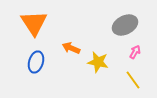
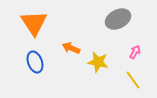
gray ellipse: moved 7 px left, 6 px up
blue ellipse: moved 1 px left; rotated 35 degrees counterclockwise
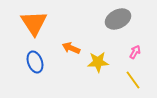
yellow star: rotated 15 degrees counterclockwise
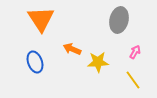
gray ellipse: moved 1 px right, 1 px down; rotated 50 degrees counterclockwise
orange triangle: moved 7 px right, 4 px up
orange arrow: moved 1 px right, 1 px down
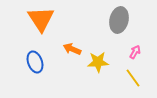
yellow line: moved 2 px up
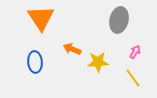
orange triangle: moved 1 px up
blue ellipse: rotated 15 degrees clockwise
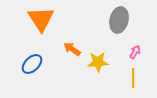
orange triangle: moved 1 px down
orange arrow: rotated 12 degrees clockwise
blue ellipse: moved 3 px left, 2 px down; rotated 50 degrees clockwise
yellow line: rotated 36 degrees clockwise
